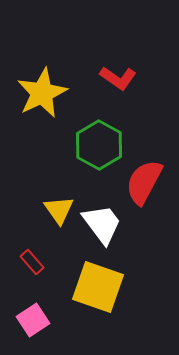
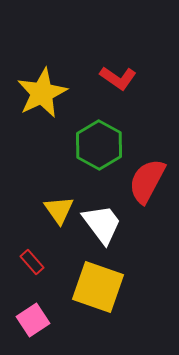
red semicircle: moved 3 px right, 1 px up
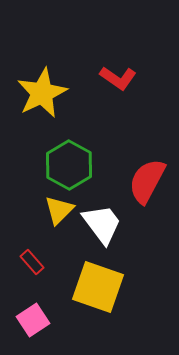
green hexagon: moved 30 px left, 20 px down
yellow triangle: rotated 20 degrees clockwise
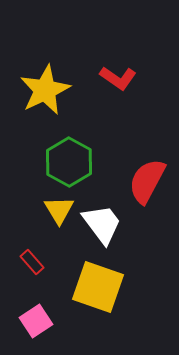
yellow star: moved 3 px right, 3 px up
green hexagon: moved 3 px up
yellow triangle: rotated 16 degrees counterclockwise
pink square: moved 3 px right, 1 px down
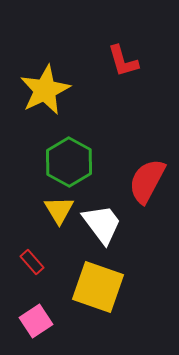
red L-shape: moved 5 px right, 17 px up; rotated 39 degrees clockwise
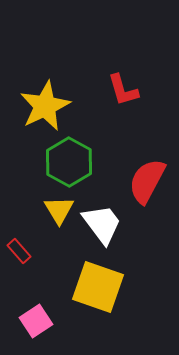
red L-shape: moved 29 px down
yellow star: moved 16 px down
red rectangle: moved 13 px left, 11 px up
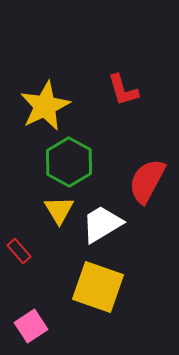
white trapezoid: rotated 84 degrees counterclockwise
pink square: moved 5 px left, 5 px down
